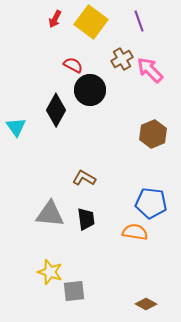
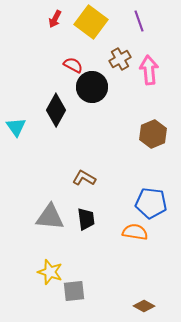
brown cross: moved 2 px left
pink arrow: moved 1 px left; rotated 40 degrees clockwise
black circle: moved 2 px right, 3 px up
gray triangle: moved 3 px down
brown diamond: moved 2 px left, 2 px down
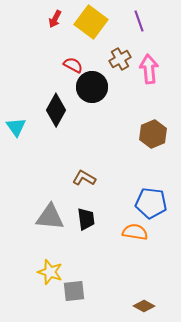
pink arrow: moved 1 px up
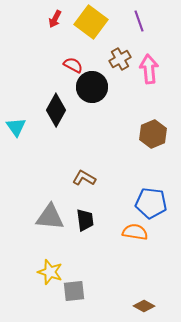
black trapezoid: moved 1 px left, 1 px down
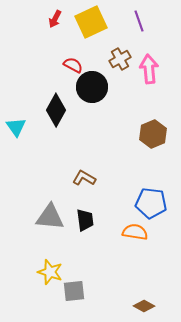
yellow square: rotated 28 degrees clockwise
